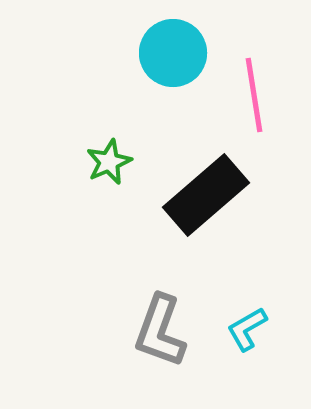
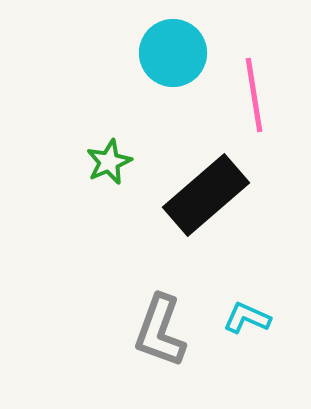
cyan L-shape: moved 11 px up; rotated 54 degrees clockwise
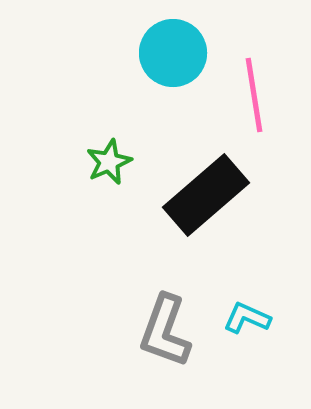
gray L-shape: moved 5 px right
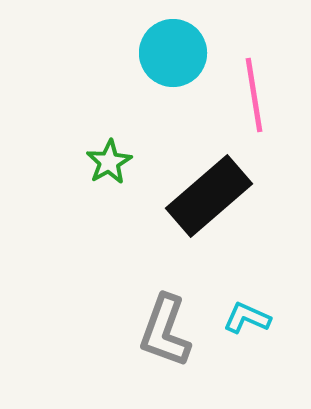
green star: rotated 6 degrees counterclockwise
black rectangle: moved 3 px right, 1 px down
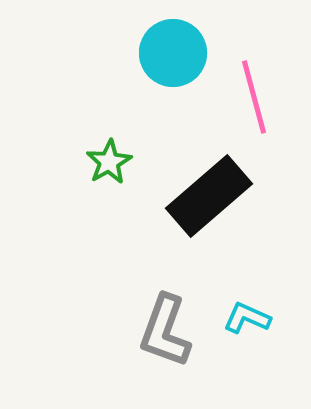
pink line: moved 2 px down; rotated 6 degrees counterclockwise
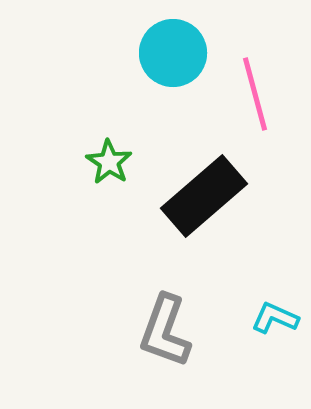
pink line: moved 1 px right, 3 px up
green star: rotated 9 degrees counterclockwise
black rectangle: moved 5 px left
cyan L-shape: moved 28 px right
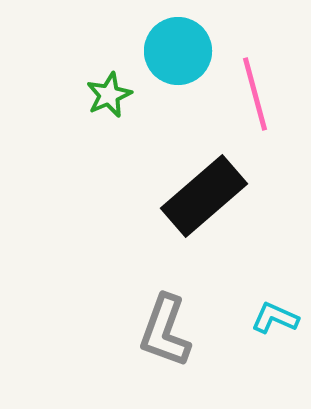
cyan circle: moved 5 px right, 2 px up
green star: moved 67 px up; rotated 15 degrees clockwise
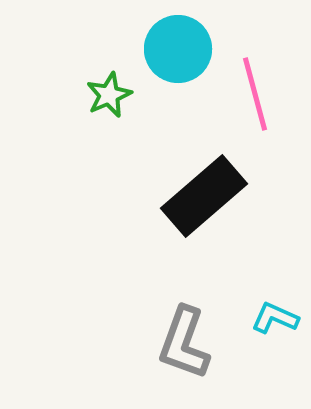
cyan circle: moved 2 px up
gray L-shape: moved 19 px right, 12 px down
